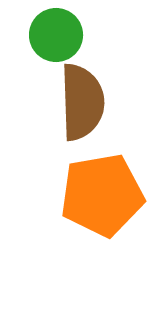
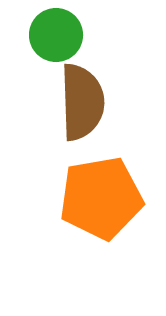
orange pentagon: moved 1 px left, 3 px down
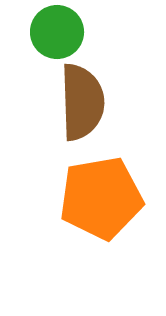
green circle: moved 1 px right, 3 px up
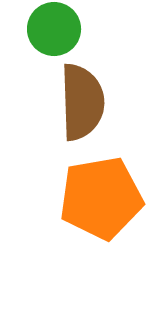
green circle: moved 3 px left, 3 px up
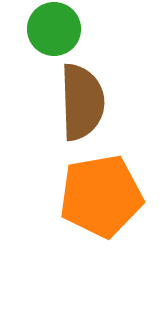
orange pentagon: moved 2 px up
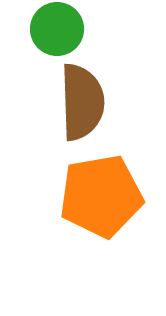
green circle: moved 3 px right
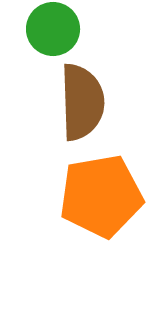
green circle: moved 4 px left
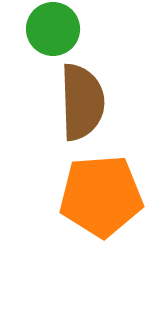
orange pentagon: rotated 6 degrees clockwise
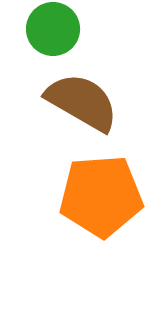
brown semicircle: rotated 58 degrees counterclockwise
